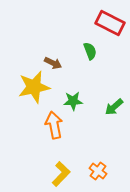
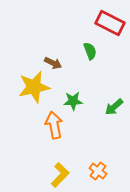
yellow L-shape: moved 1 px left, 1 px down
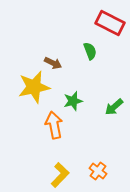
green star: rotated 12 degrees counterclockwise
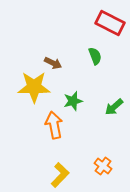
green semicircle: moved 5 px right, 5 px down
yellow star: rotated 12 degrees clockwise
orange cross: moved 5 px right, 5 px up
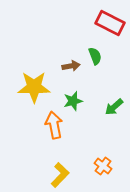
brown arrow: moved 18 px right, 3 px down; rotated 36 degrees counterclockwise
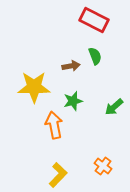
red rectangle: moved 16 px left, 3 px up
yellow L-shape: moved 2 px left
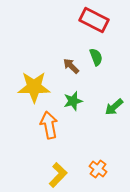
green semicircle: moved 1 px right, 1 px down
brown arrow: rotated 126 degrees counterclockwise
orange arrow: moved 5 px left
orange cross: moved 5 px left, 3 px down
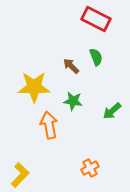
red rectangle: moved 2 px right, 1 px up
green star: rotated 24 degrees clockwise
green arrow: moved 2 px left, 4 px down
orange cross: moved 8 px left, 1 px up; rotated 24 degrees clockwise
yellow L-shape: moved 38 px left
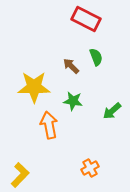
red rectangle: moved 10 px left
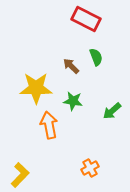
yellow star: moved 2 px right, 1 px down
